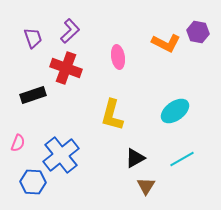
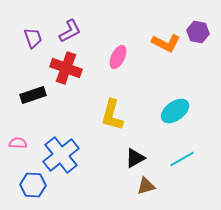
purple L-shape: rotated 15 degrees clockwise
pink ellipse: rotated 35 degrees clockwise
pink semicircle: rotated 108 degrees counterclockwise
blue hexagon: moved 3 px down
brown triangle: rotated 42 degrees clockwise
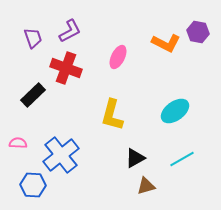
black rectangle: rotated 25 degrees counterclockwise
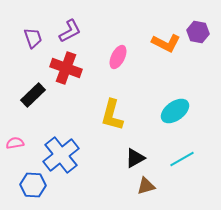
pink semicircle: moved 3 px left; rotated 12 degrees counterclockwise
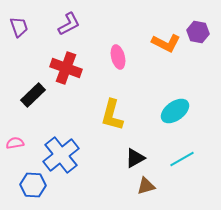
purple L-shape: moved 1 px left, 7 px up
purple trapezoid: moved 14 px left, 11 px up
pink ellipse: rotated 40 degrees counterclockwise
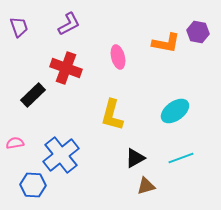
orange L-shape: rotated 16 degrees counterclockwise
cyan line: moved 1 px left, 1 px up; rotated 10 degrees clockwise
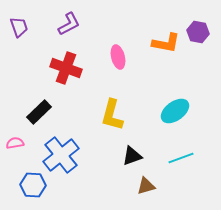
black rectangle: moved 6 px right, 17 px down
black triangle: moved 3 px left, 2 px up; rotated 10 degrees clockwise
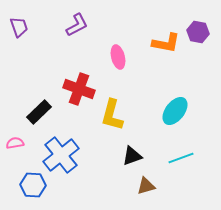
purple L-shape: moved 8 px right, 1 px down
red cross: moved 13 px right, 21 px down
cyan ellipse: rotated 16 degrees counterclockwise
